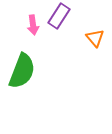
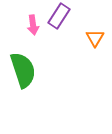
orange triangle: rotated 12 degrees clockwise
green semicircle: moved 1 px right, 1 px up; rotated 39 degrees counterclockwise
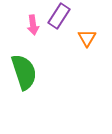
orange triangle: moved 8 px left
green semicircle: moved 1 px right, 2 px down
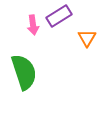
purple rectangle: rotated 25 degrees clockwise
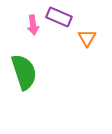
purple rectangle: moved 1 px down; rotated 55 degrees clockwise
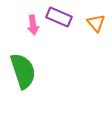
orange triangle: moved 9 px right, 15 px up; rotated 12 degrees counterclockwise
green semicircle: moved 1 px left, 1 px up
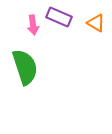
orange triangle: rotated 18 degrees counterclockwise
green semicircle: moved 2 px right, 4 px up
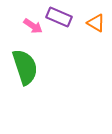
pink arrow: moved 1 px down; rotated 48 degrees counterclockwise
